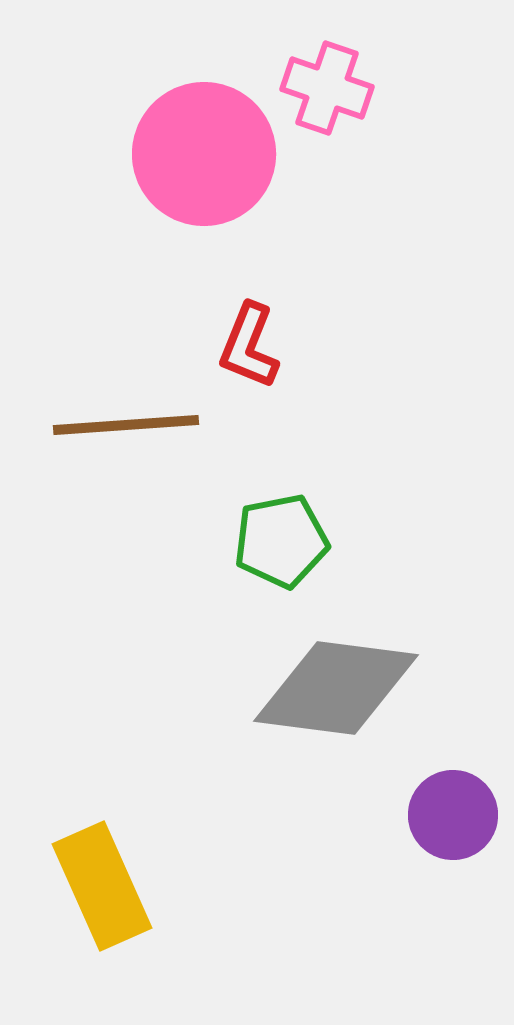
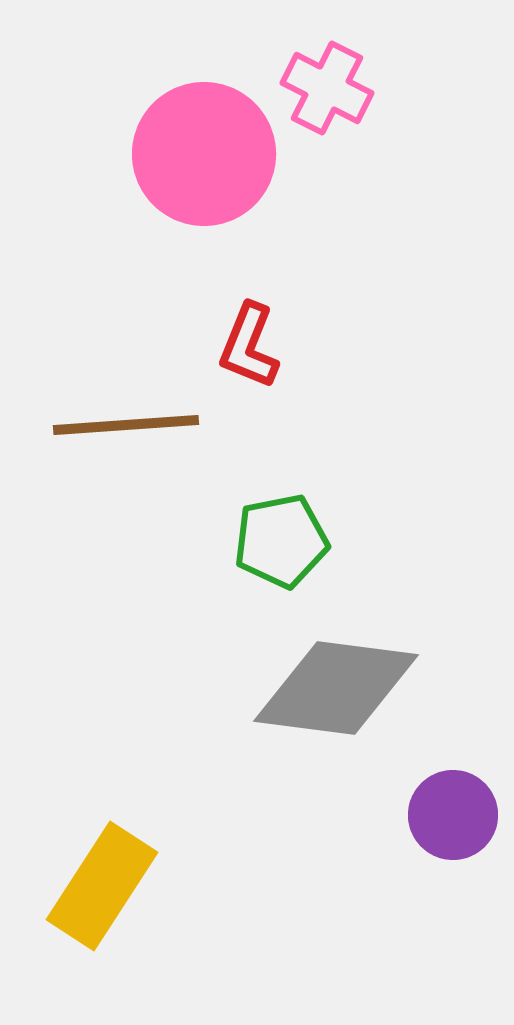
pink cross: rotated 8 degrees clockwise
yellow rectangle: rotated 57 degrees clockwise
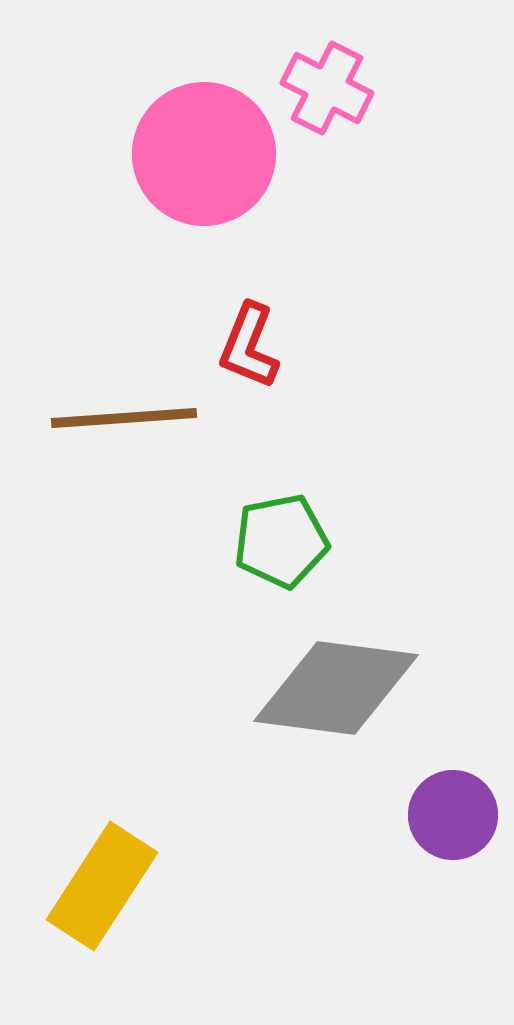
brown line: moved 2 px left, 7 px up
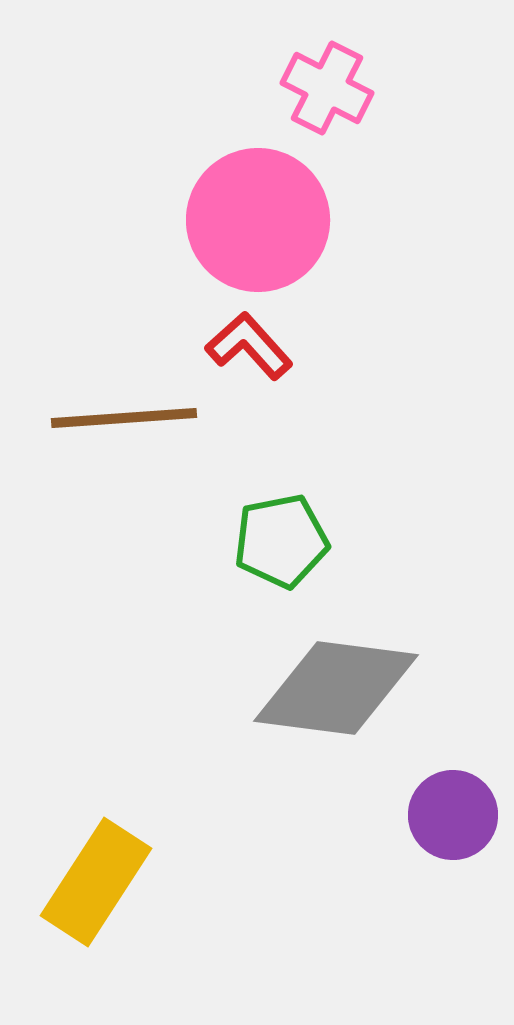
pink circle: moved 54 px right, 66 px down
red L-shape: rotated 116 degrees clockwise
yellow rectangle: moved 6 px left, 4 px up
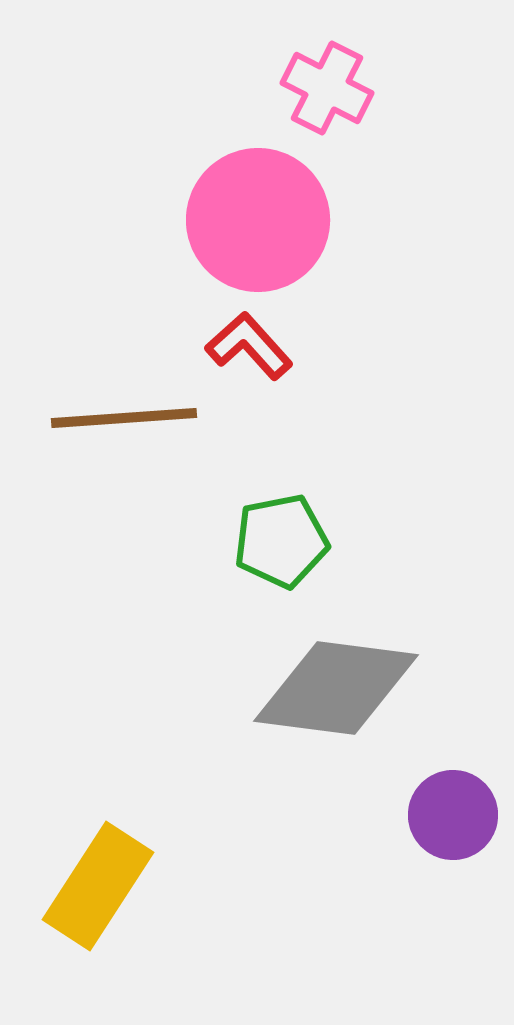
yellow rectangle: moved 2 px right, 4 px down
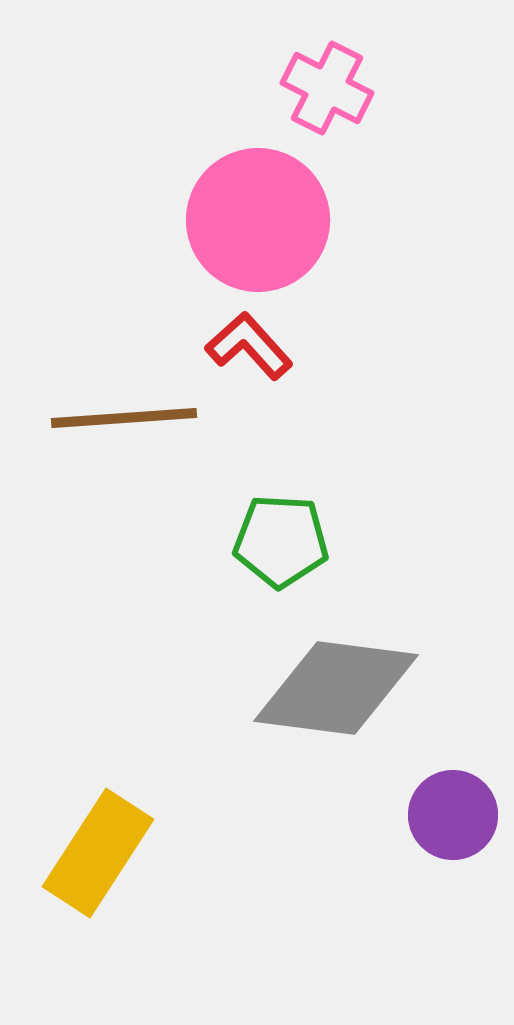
green pentagon: rotated 14 degrees clockwise
yellow rectangle: moved 33 px up
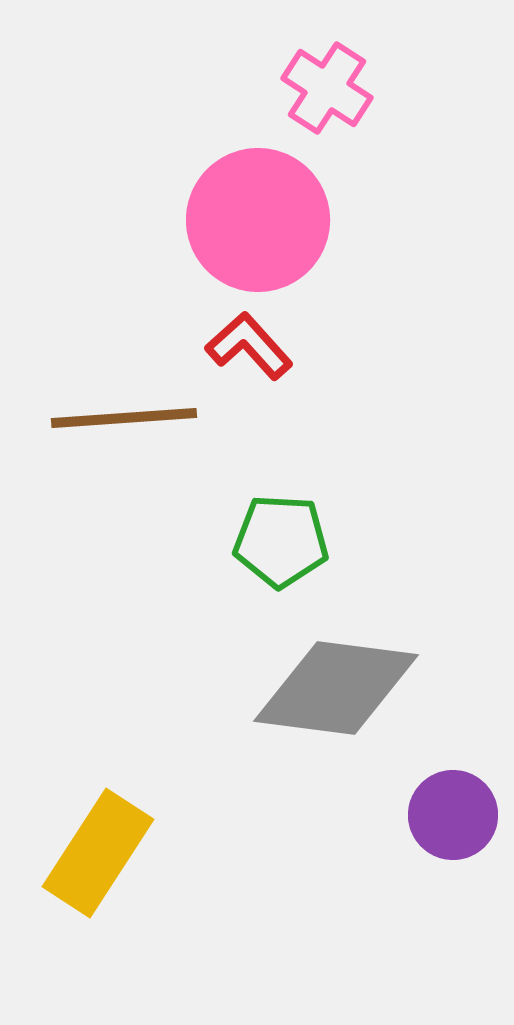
pink cross: rotated 6 degrees clockwise
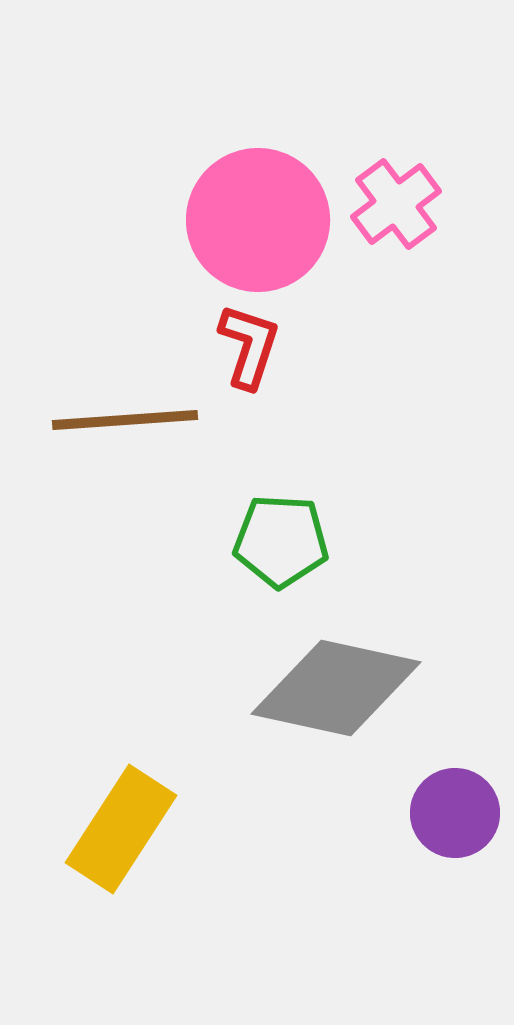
pink cross: moved 69 px right, 116 px down; rotated 20 degrees clockwise
red L-shape: rotated 60 degrees clockwise
brown line: moved 1 px right, 2 px down
gray diamond: rotated 5 degrees clockwise
purple circle: moved 2 px right, 2 px up
yellow rectangle: moved 23 px right, 24 px up
